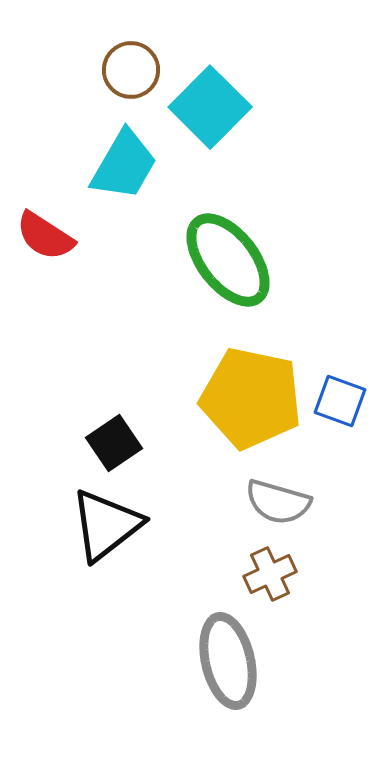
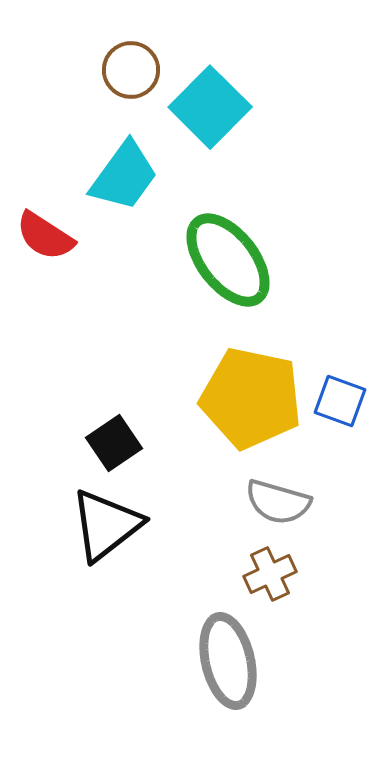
cyan trapezoid: moved 11 px down; rotated 6 degrees clockwise
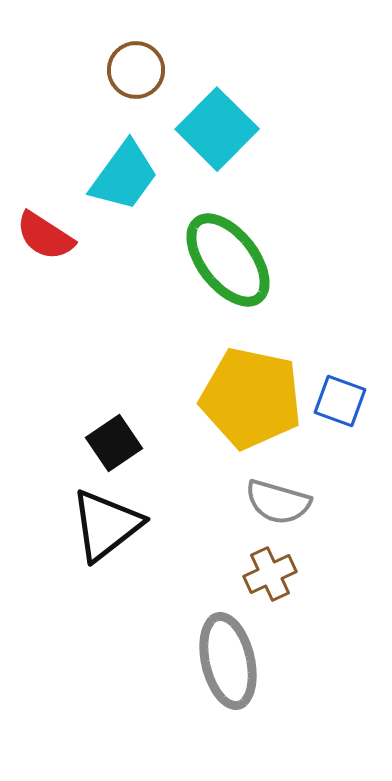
brown circle: moved 5 px right
cyan square: moved 7 px right, 22 px down
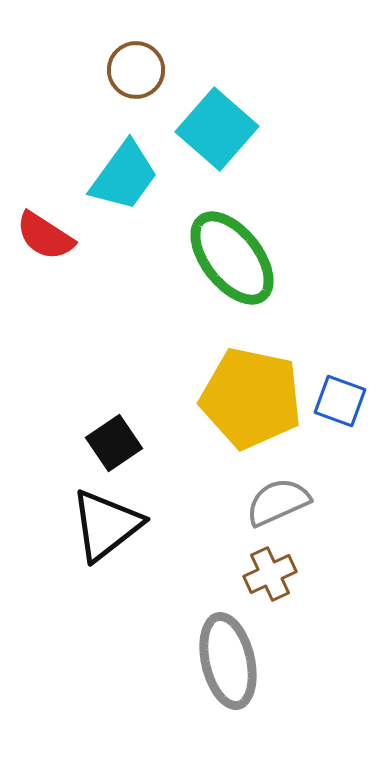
cyan square: rotated 4 degrees counterclockwise
green ellipse: moved 4 px right, 2 px up
gray semicircle: rotated 140 degrees clockwise
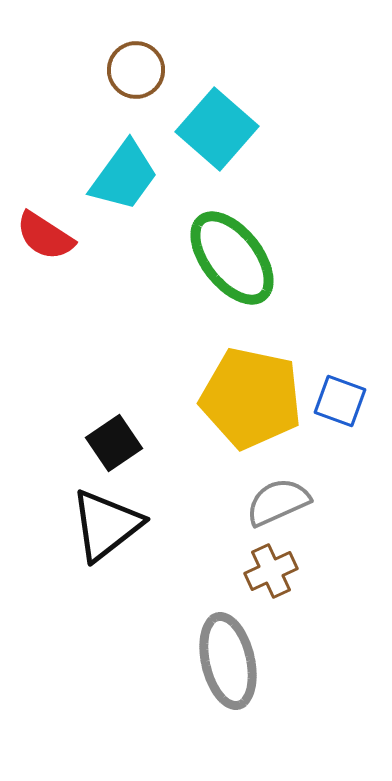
brown cross: moved 1 px right, 3 px up
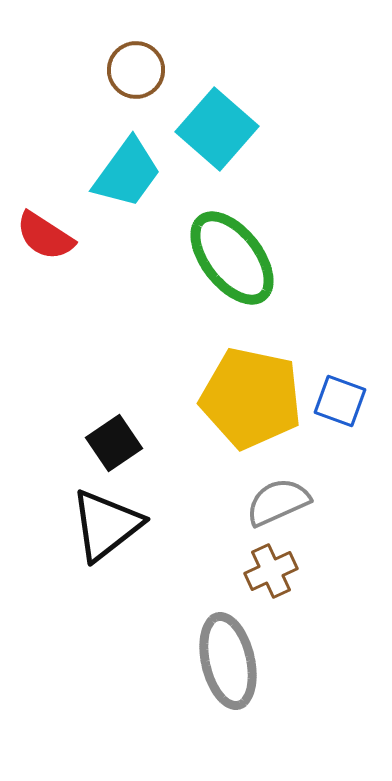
cyan trapezoid: moved 3 px right, 3 px up
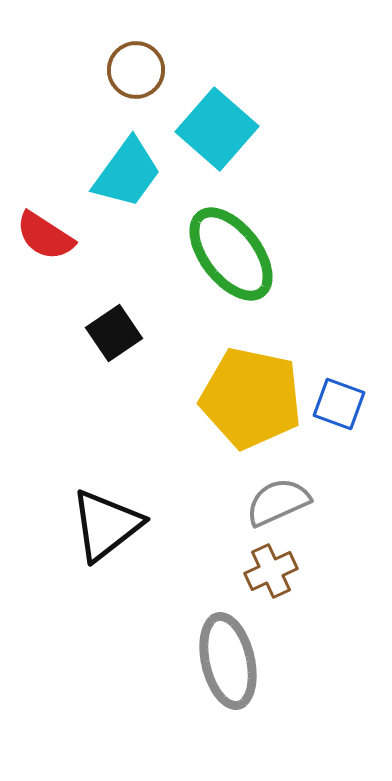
green ellipse: moved 1 px left, 4 px up
blue square: moved 1 px left, 3 px down
black square: moved 110 px up
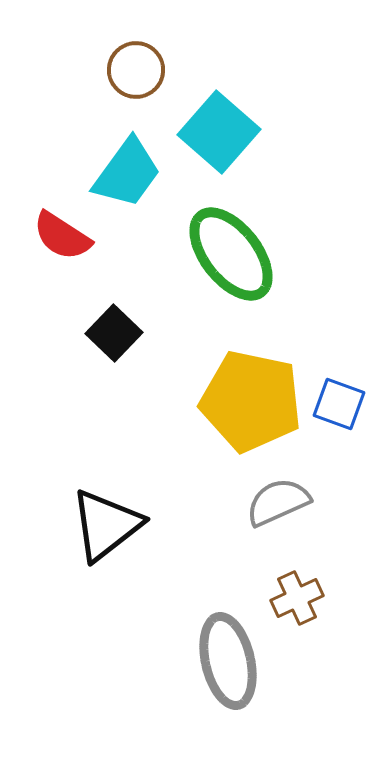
cyan square: moved 2 px right, 3 px down
red semicircle: moved 17 px right
black square: rotated 12 degrees counterclockwise
yellow pentagon: moved 3 px down
brown cross: moved 26 px right, 27 px down
